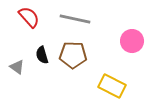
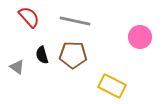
gray line: moved 2 px down
pink circle: moved 8 px right, 4 px up
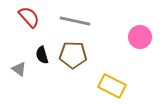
gray triangle: moved 2 px right, 2 px down
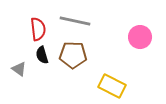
red semicircle: moved 9 px right, 12 px down; rotated 35 degrees clockwise
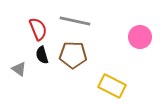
red semicircle: rotated 15 degrees counterclockwise
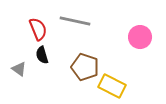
brown pentagon: moved 12 px right, 12 px down; rotated 16 degrees clockwise
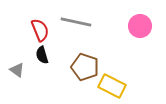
gray line: moved 1 px right, 1 px down
red semicircle: moved 2 px right, 1 px down
pink circle: moved 11 px up
gray triangle: moved 2 px left, 1 px down
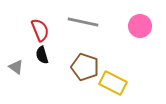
gray line: moved 7 px right
gray triangle: moved 1 px left, 3 px up
yellow rectangle: moved 1 px right, 3 px up
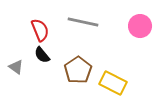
black semicircle: rotated 24 degrees counterclockwise
brown pentagon: moved 7 px left, 3 px down; rotated 20 degrees clockwise
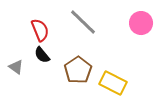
gray line: rotated 32 degrees clockwise
pink circle: moved 1 px right, 3 px up
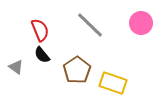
gray line: moved 7 px right, 3 px down
brown pentagon: moved 1 px left
yellow rectangle: rotated 8 degrees counterclockwise
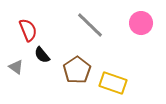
red semicircle: moved 12 px left
